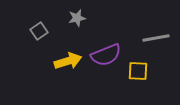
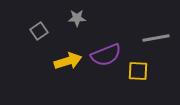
gray star: rotated 12 degrees clockwise
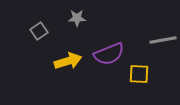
gray line: moved 7 px right, 2 px down
purple semicircle: moved 3 px right, 1 px up
yellow square: moved 1 px right, 3 px down
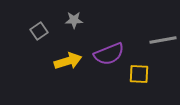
gray star: moved 3 px left, 2 px down
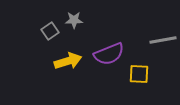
gray square: moved 11 px right
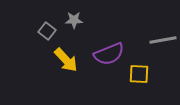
gray square: moved 3 px left; rotated 18 degrees counterclockwise
yellow arrow: moved 2 px left, 1 px up; rotated 64 degrees clockwise
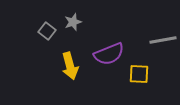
gray star: moved 1 px left, 2 px down; rotated 18 degrees counterclockwise
yellow arrow: moved 4 px right, 6 px down; rotated 28 degrees clockwise
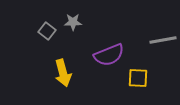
gray star: rotated 18 degrees clockwise
purple semicircle: moved 1 px down
yellow arrow: moved 7 px left, 7 px down
yellow square: moved 1 px left, 4 px down
